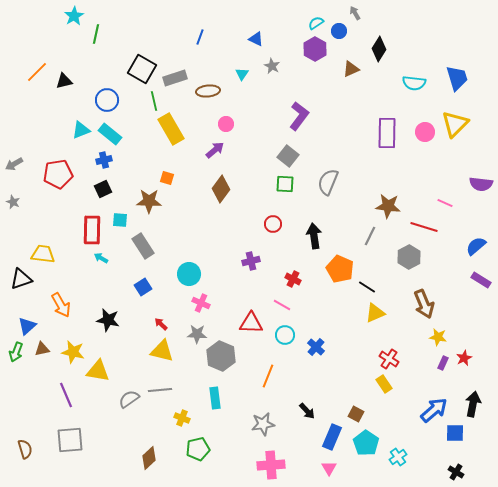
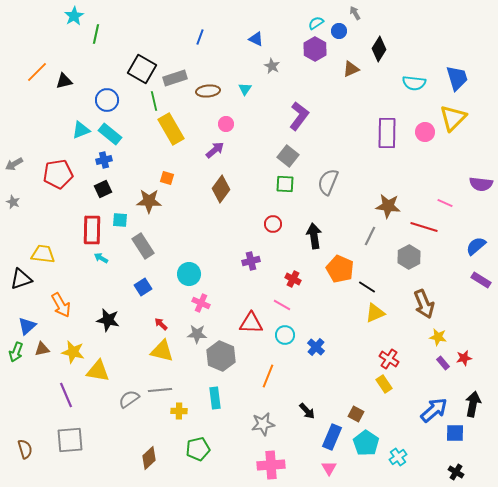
cyan triangle at (242, 74): moved 3 px right, 15 px down
yellow triangle at (455, 124): moved 2 px left, 6 px up
red star at (464, 358): rotated 14 degrees clockwise
purple rectangle at (443, 363): rotated 64 degrees counterclockwise
yellow cross at (182, 418): moved 3 px left, 7 px up; rotated 21 degrees counterclockwise
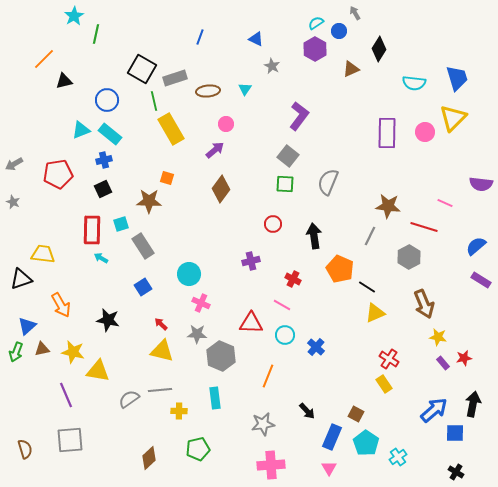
orange line at (37, 72): moved 7 px right, 13 px up
cyan square at (120, 220): moved 1 px right, 4 px down; rotated 21 degrees counterclockwise
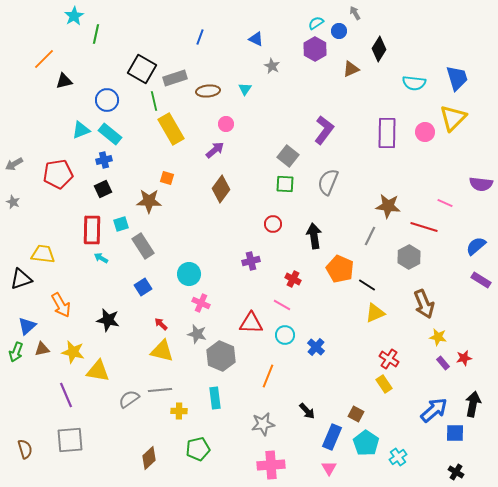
purple L-shape at (299, 116): moved 25 px right, 14 px down
black line at (367, 287): moved 2 px up
gray star at (197, 334): rotated 12 degrees clockwise
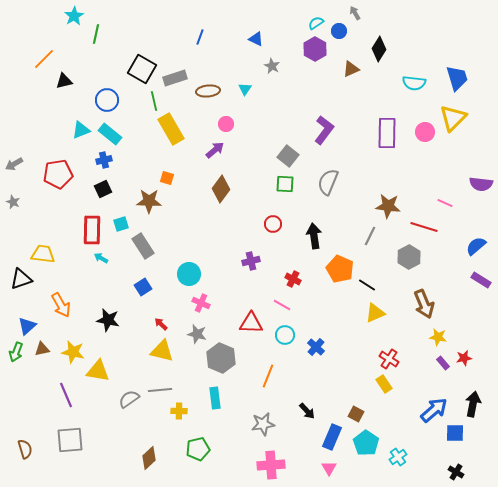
gray hexagon at (221, 356): moved 2 px down
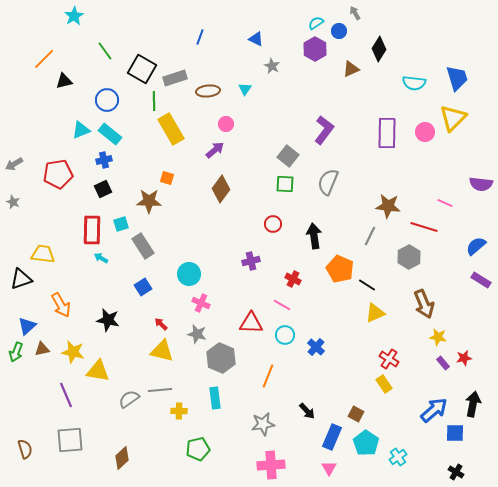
green line at (96, 34): moved 9 px right, 17 px down; rotated 48 degrees counterclockwise
green line at (154, 101): rotated 12 degrees clockwise
brown diamond at (149, 458): moved 27 px left
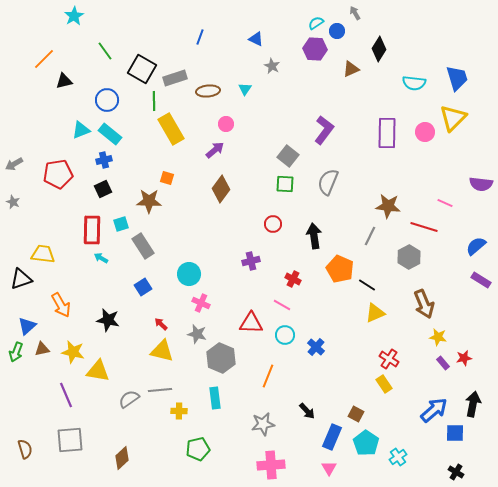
blue circle at (339, 31): moved 2 px left
purple hexagon at (315, 49): rotated 25 degrees counterclockwise
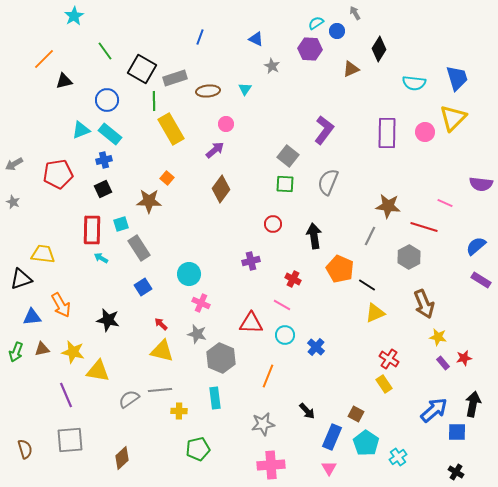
purple hexagon at (315, 49): moved 5 px left
orange square at (167, 178): rotated 24 degrees clockwise
gray rectangle at (143, 246): moved 4 px left, 2 px down
blue triangle at (27, 326): moved 5 px right, 9 px up; rotated 36 degrees clockwise
blue square at (455, 433): moved 2 px right, 1 px up
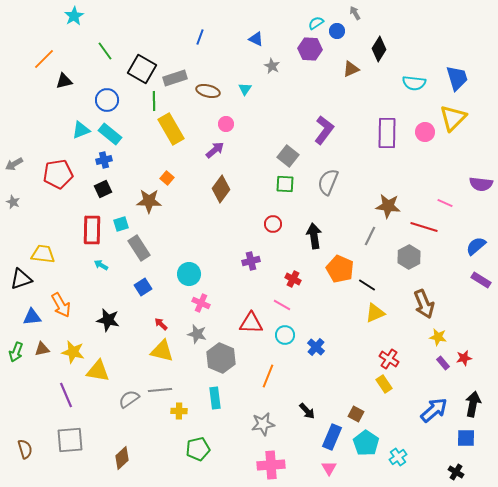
brown ellipse at (208, 91): rotated 20 degrees clockwise
cyan arrow at (101, 258): moved 7 px down
blue square at (457, 432): moved 9 px right, 6 px down
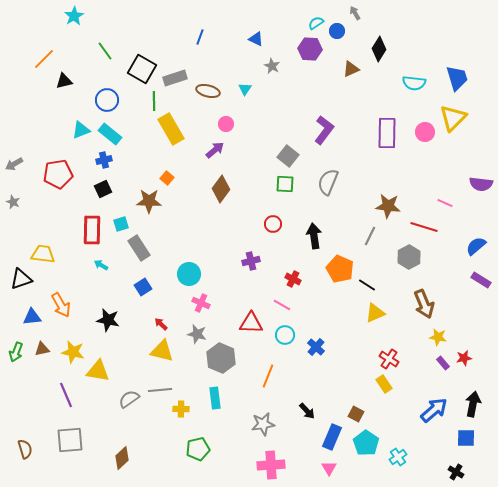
yellow cross at (179, 411): moved 2 px right, 2 px up
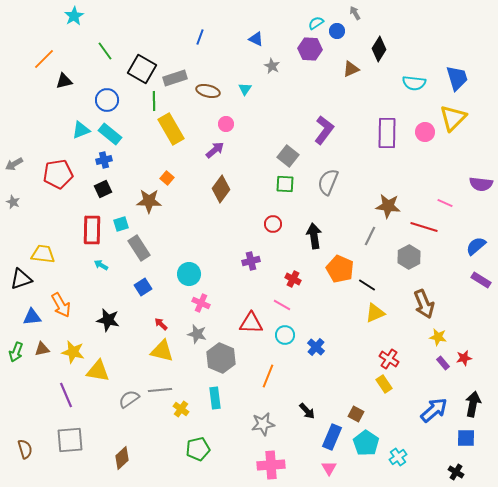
yellow cross at (181, 409): rotated 35 degrees clockwise
